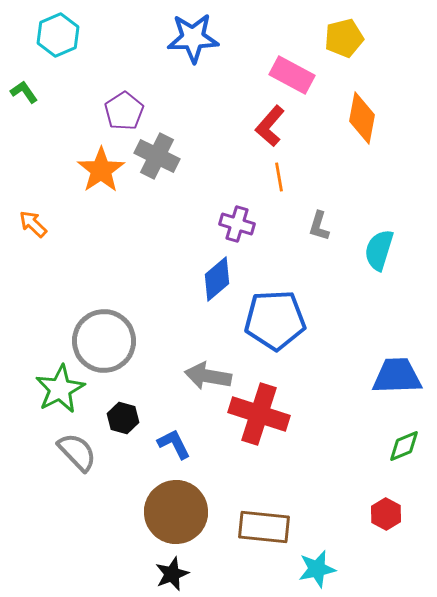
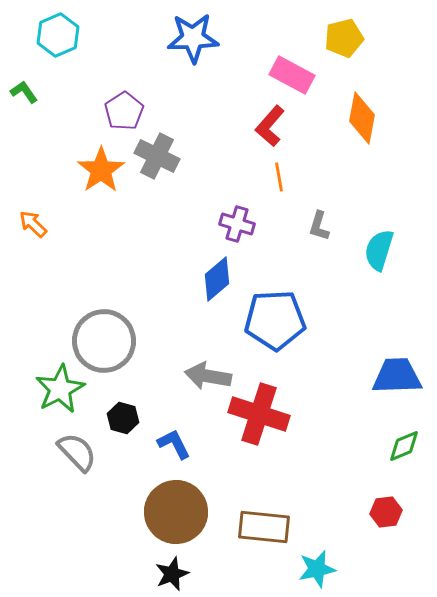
red hexagon: moved 2 px up; rotated 24 degrees clockwise
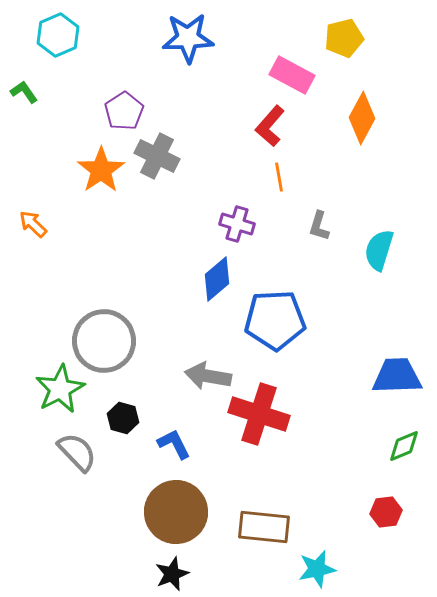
blue star: moved 5 px left
orange diamond: rotated 18 degrees clockwise
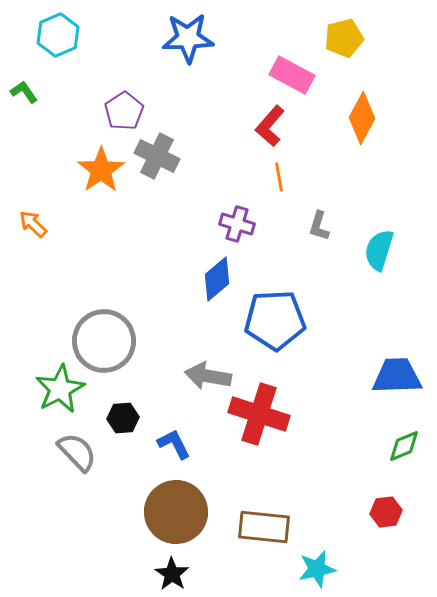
black hexagon: rotated 20 degrees counterclockwise
black star: rotated 16 degrees counterclockwise
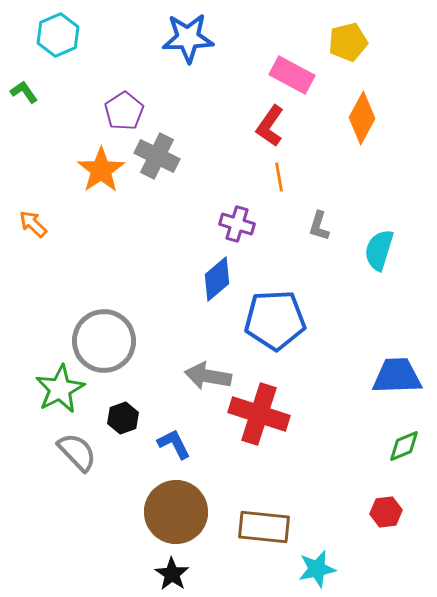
yellow pentagon: moved 4 px right, 4 px down
red L-shape: rotated 6 degrees counterclockwise
black hexagon: rotated 16 degrees counterclockwise
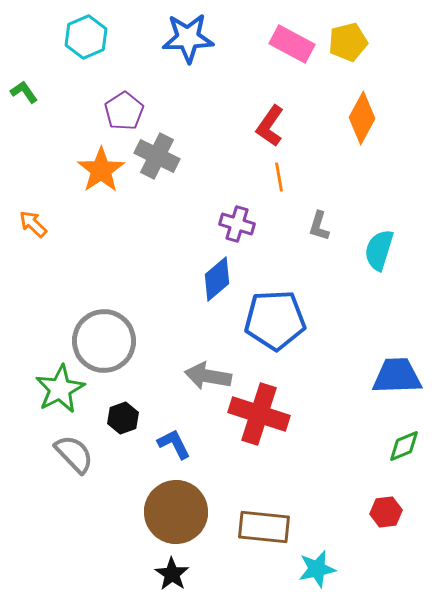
cyan hexagon: moved 28 px right, 2 px down
pink rectangle: moved 31 px up
gray semicircle: moved 3 px left, 2 px down
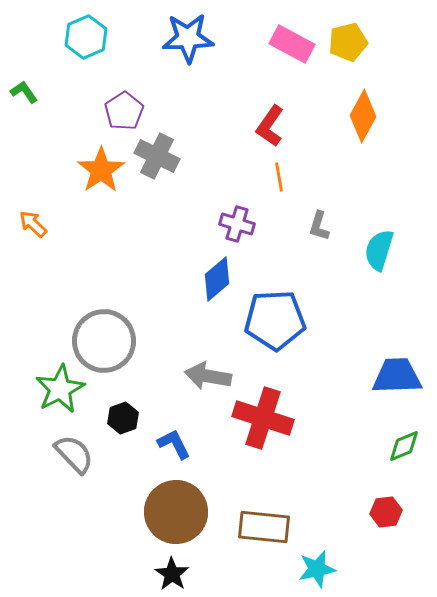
orange diamond: moved 1 px right, 2 px up
red cross: moved 4 px right, 4 px down
